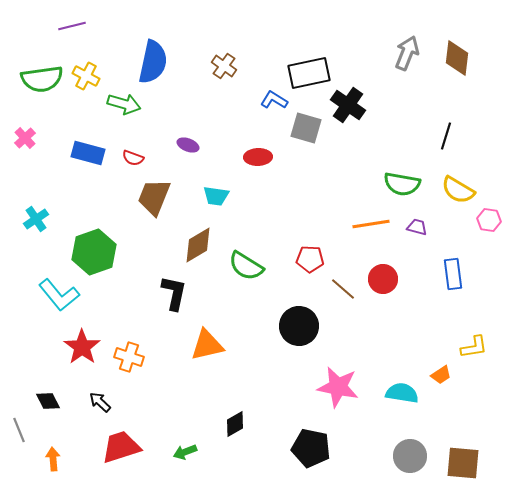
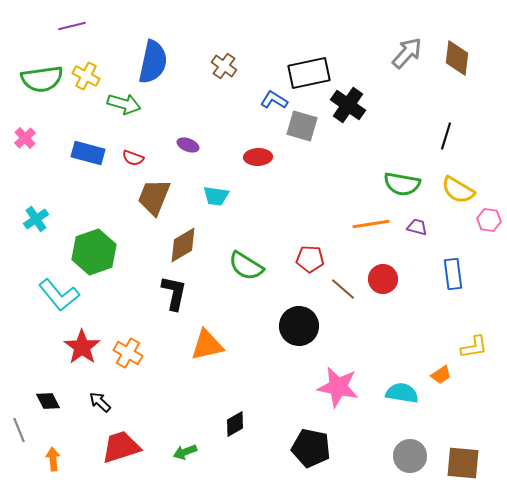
gray arrow at (407, 53): rotated 20 degrees clockwise
gray square at (306, 128): moved 4 px left, 2 px up
brown diamond at (198, 245): moved 15 px left
orange cross at (129, 357): moved 1 px left, 4 px up; rotated 12 degrees clockwise
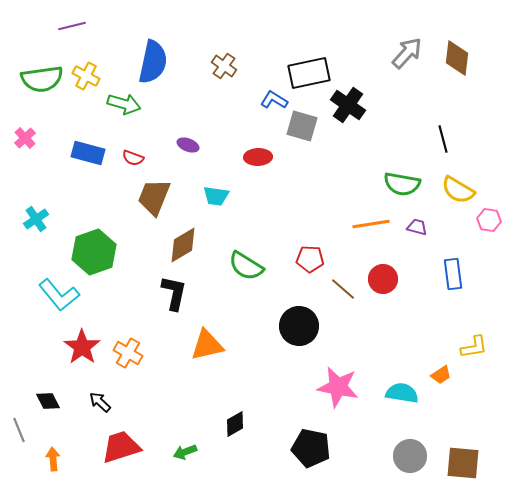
black line at (446, 136): moved 3 px left, 3 px down; rotated 32 degrees counterclockwise
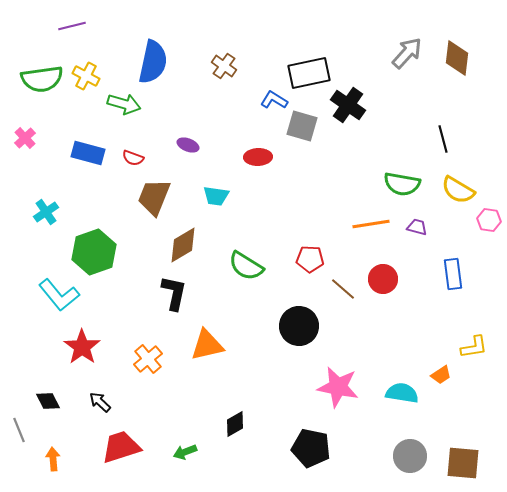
cyan cross at (36, 219): moved 10 px right, 7 px up
orange cross at (128, 353): moved 20 px right, 6 px down; rotated 20 degrees clockwise
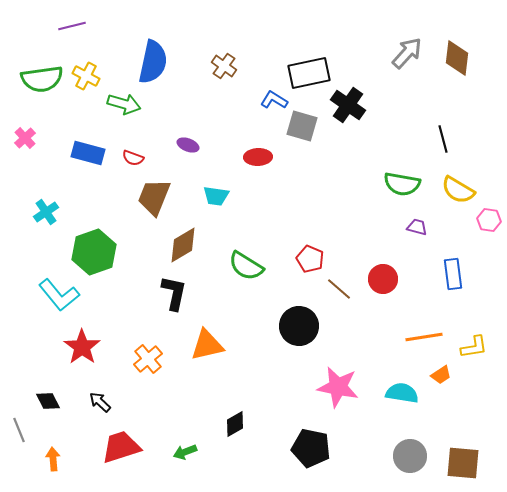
orange line at (371, 224): moved 53 px right, 113 px down
red pentagon at (310, 259): rotated 20 degrees clockwise
brown line at (343, 289): moved 4 px left
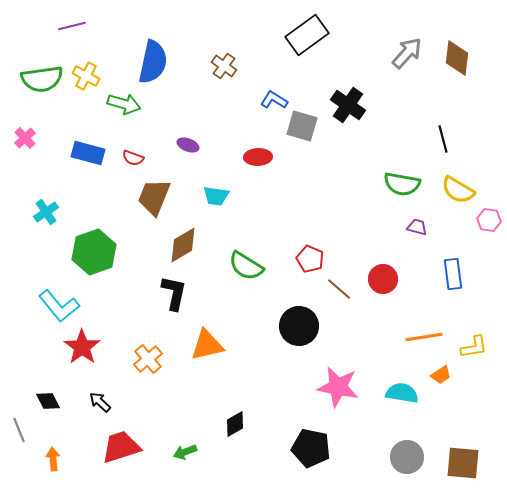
black rectangle at (309, 73): moved 2 px left, 38 px up; rotated 24 degrees counterclockwise
cyan L-shape at (59, 295): moved 11 px down
gray circle at (410, 456): moved 3 px left, 1 px down
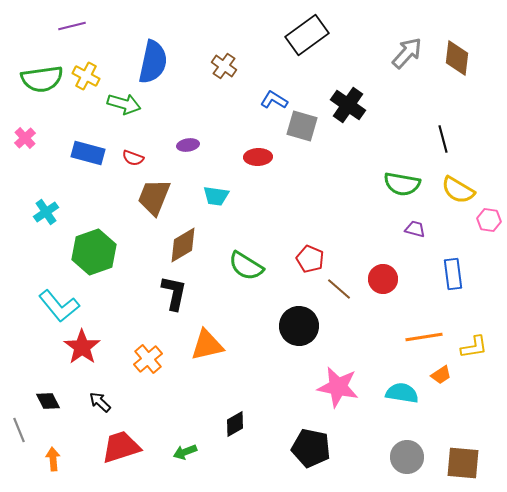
purple ellipse at (188, 145): rotated 30 degrees counterclockwise
purple trapezoid at (417, 227): moved 2 px left, 2 px down
